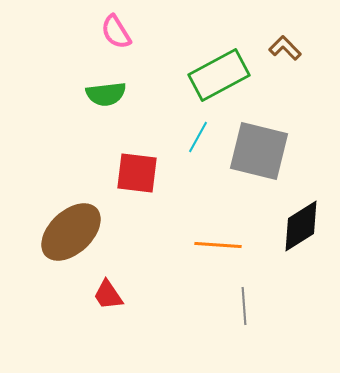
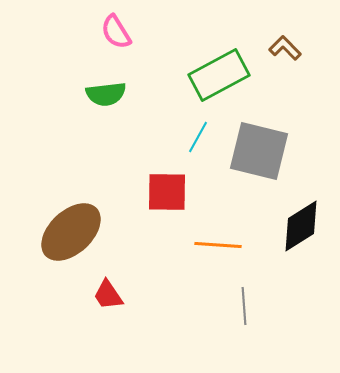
red square: moved 30 px right, 19 px down; rotated 6 degrees counterclockwise
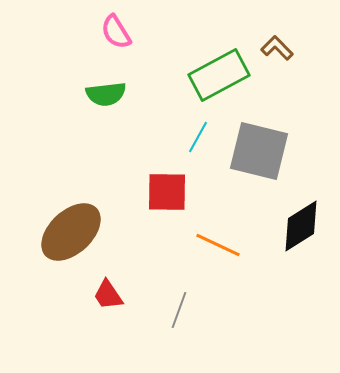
brown L-shape: moved 8 px left
orange line: rotated 21 degrees clockwise
gray line: moved 65 px left, 4 px down; rotated 24 degrees clockwise
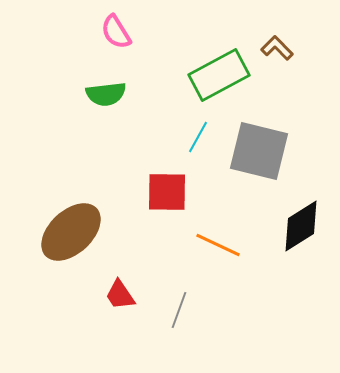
red trapezoid: moved 12 px right
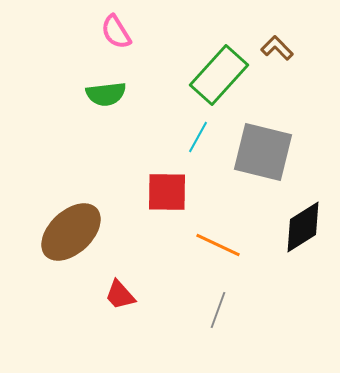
green rectangle: rotated 20 degrees counterclockwise
gray square: moved 4 px right, 1 px down
black diamond: moved 2 px right, 1 px down
red trapezoid: rotated 8 degrees counterclockwise
gray line: moved 39 px right
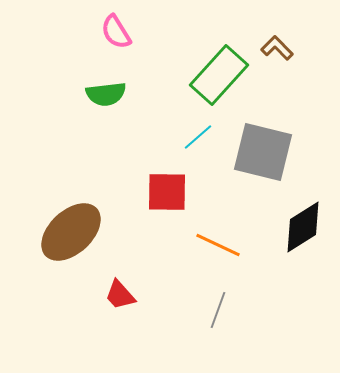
cyan line: rotated 20 degrees clockwise
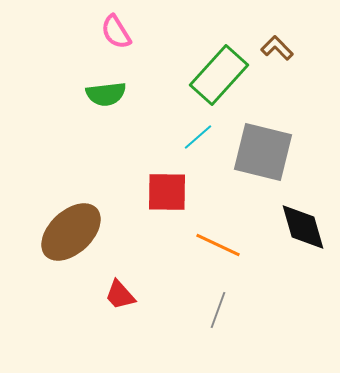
black diamond: rotated 74 degrees counterclockwise
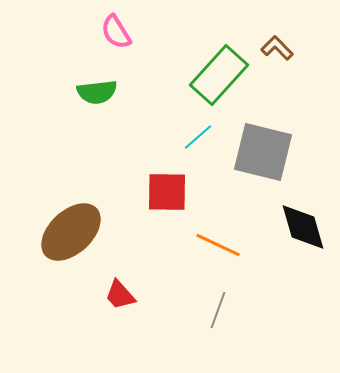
green semicircle: moved 9 px left, 2 px up
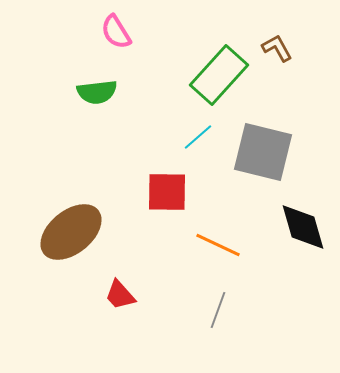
brown L-shape: rotated 16 degrees clockwise
brown ellipse: rotated 4 degrees clockwise
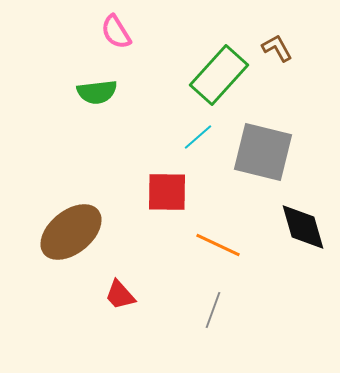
gray line: moved 5 px left
